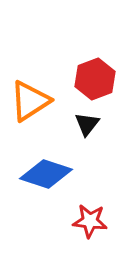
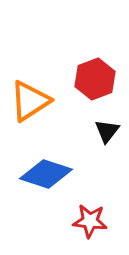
black triangle: moved 20 px right, 7 px down
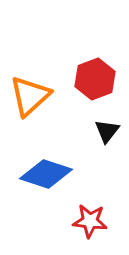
orange triangle: moved 5 px up; rotated 9 degrees counterclockwise
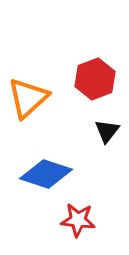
orange triangle: moved 2 px left, 2 px down
red star: moved 12 px left, 1 px up
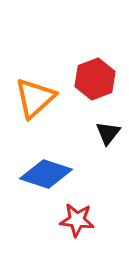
orange triangle: moved 7 px right
black triangle: moved 1 px right, 2 px down
red star: moved 1 px left
